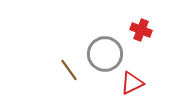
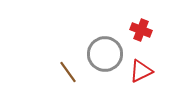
brown line: moved 1 px left, 2 px down
red triangle: moved 9 px right, 12 px up
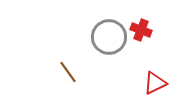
gray circle: moved 4 px right, 17 px up
red triangle: moved 14 px right, 12 px down
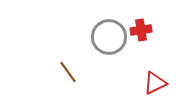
red cross: rotated 30 degrees counterclockwise
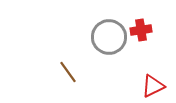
red triangle: moved 2 px left, 3 px down
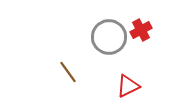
red cross: rotated 20 degrees counterclockwise
red triangle: moved 25 px left
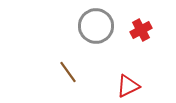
gray circle: moved 13 px left, 11 px up
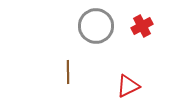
red cross: moved 1 px right, 4 px up
brown line: rotated 35 degrees clockwise
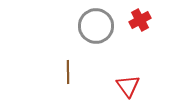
red cross: moved 2 px left, 6 px up
red triangle: rotated 40 degrees counterclockwise
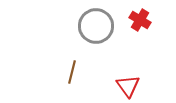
red cross: rotated 30 degrees counterclockwise
brown line: moved 4 px right; rotated 15 degrees clockwise
